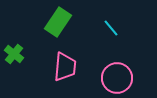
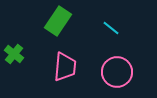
green rectangle: moved 1 px up
cyan line: rotated 12 degrees counterclockwise
pink circle: moved 6 px up
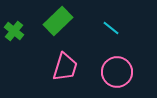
green rectangle: rotated 12 degrees clockwise
green cross: moved 23 px up
pink trapezoid: rotated 12 degrees clockwise
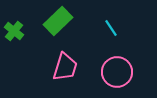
cyan line: rotated 18 degrees clockwise
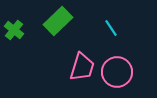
green cross: moved 1 px up
pink trapezoid: moved 17 px right
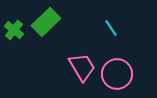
green rectangle: moved 12 px left, 1 px down
pink trapezoid: rotated 48 degrees counterclockwise
pink circle: moved 2 px down
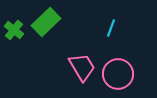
cyan line: rotated 54 degrees clockwise
pink circle: moved 1 px right
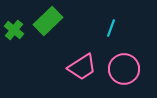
green rectangle: moved 2 px right, 1 px up
pink trapezoid: rotated 88 degrees clockwise
pink circle: moved 6 px right, 5 px up
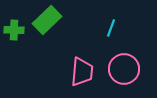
green rectangle: moved 1 px left, 1 px up
green cross: rotated 36 degrees counterclockwise
pink trapezoid: moved 5 px down; rotated 52 degrees counterclockwise
